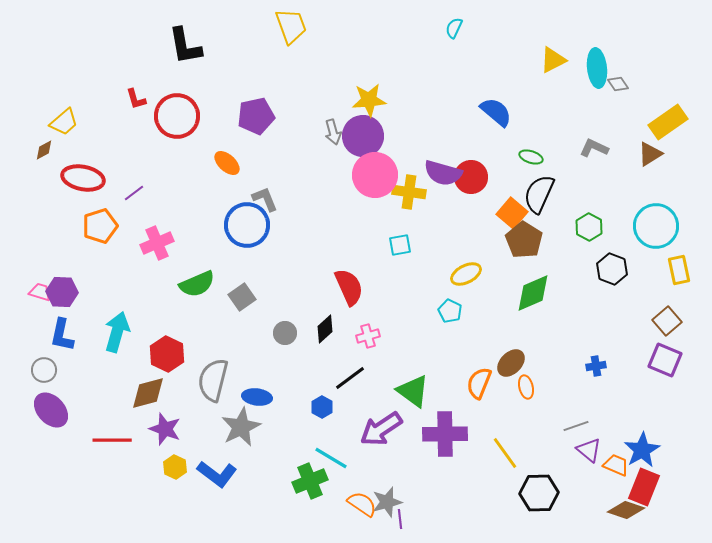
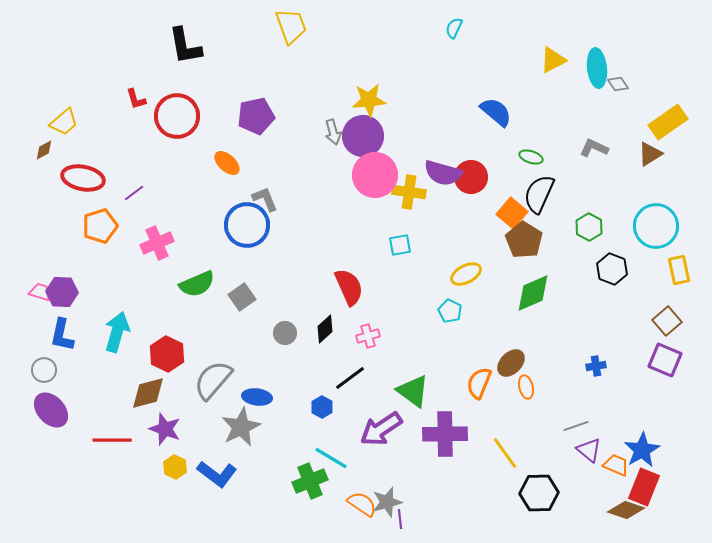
gray semicircle at (213, 380): rotated 27 degrees clockwise
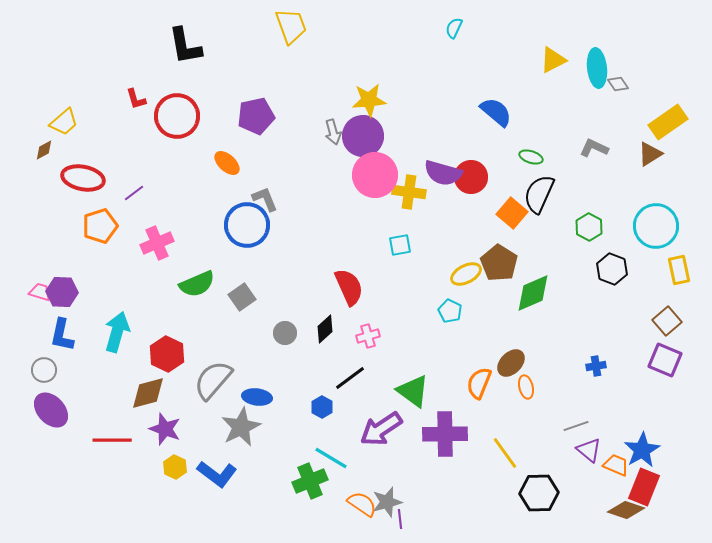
brown pentagon at (524, 240): moved 25 px left, 23 px down
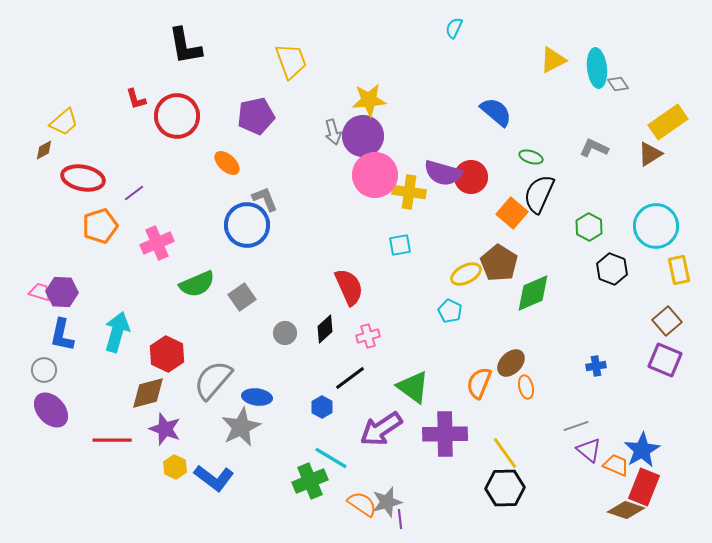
yellow trapezoid at (291, 26): moved 35 px down
green triangle at (413, 391): moved 4 px up
blue L-shape at (217, 474): moved 3 px left, 4 px down
black hexagon at (539, 493): moved 34 px left, 5 px up
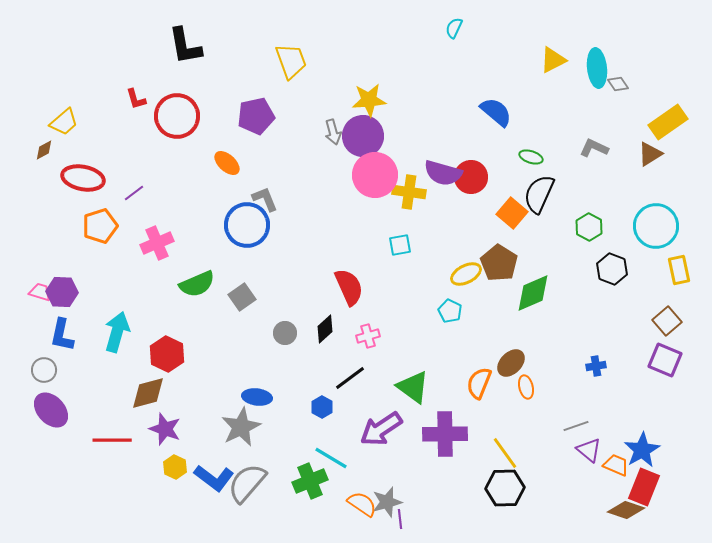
gray semicircle at (213, 380): moved 34 px right, 103 px down
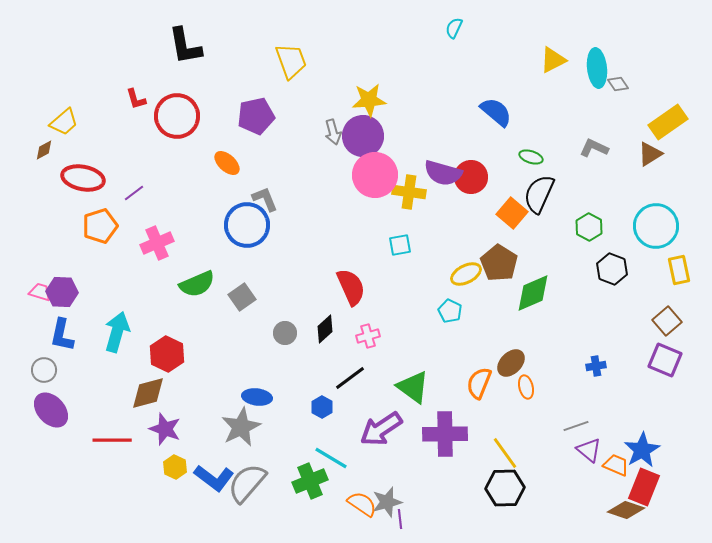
red semicircle at (349, 287): moved 2 px right
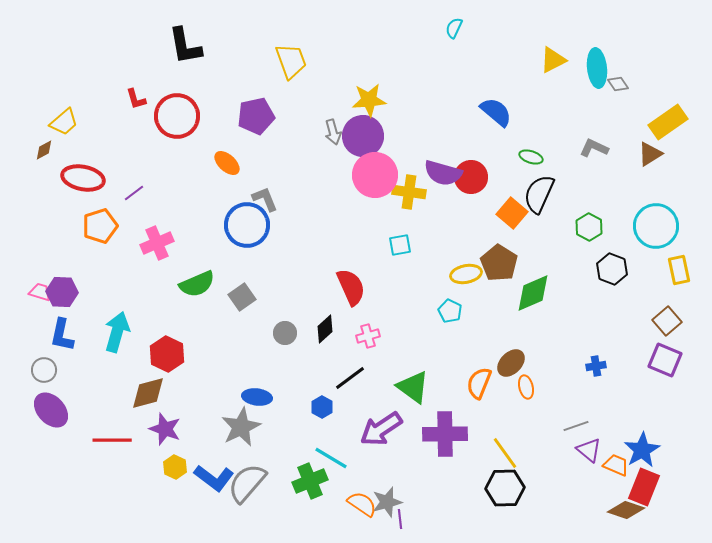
yellow ellipse at (466, 274): rotated 16 degrees clockwise
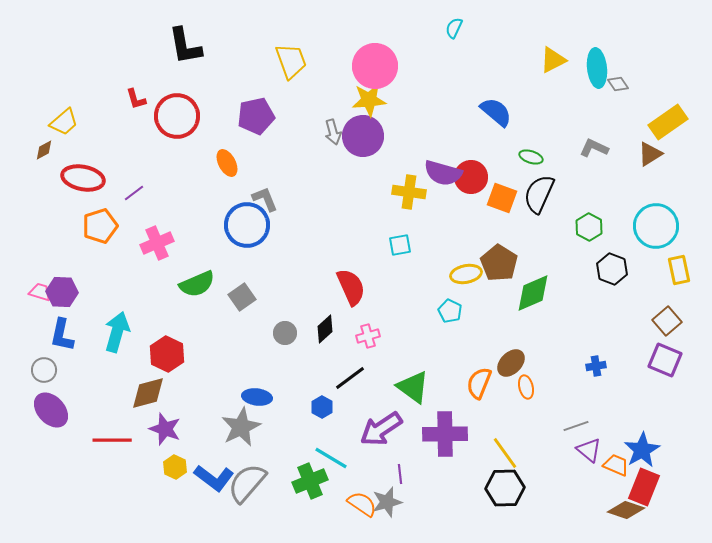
orange ellipse at (227, 163): rotated 20 degrees clockwise
pink circle at (375, 175): moved 109 px up
orange square at (512, 213): moved 10 px left, 15 px up; rotated 20 degrees counterclockwise
purple line at (400, 519): moved 45 px up
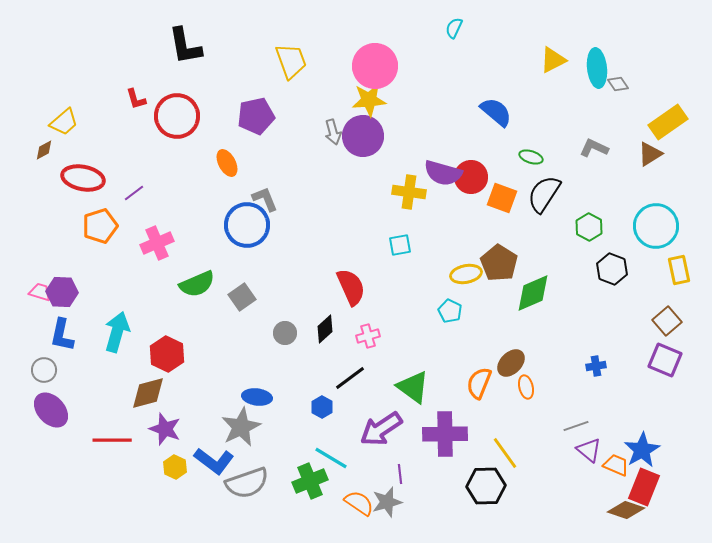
black semicircle at (539, 194): moved 5 px right; rotated 9 degrees clockwise
blue L-shape at (214, 478): moved 17 px up
gray semicircle at (247, 483): rotated 150 degrees counterclockwise
black hexagon at (505, 488): moved 19 px left, 2 px up
orange semicircle at (362, 504): moved 3 px left, 1 px up
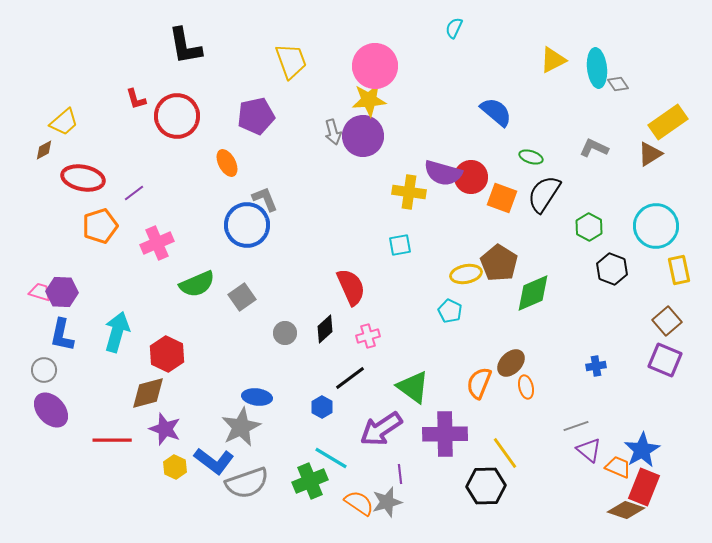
orange trapezoid at (616, 465): moved 2 px right, 2 px down
